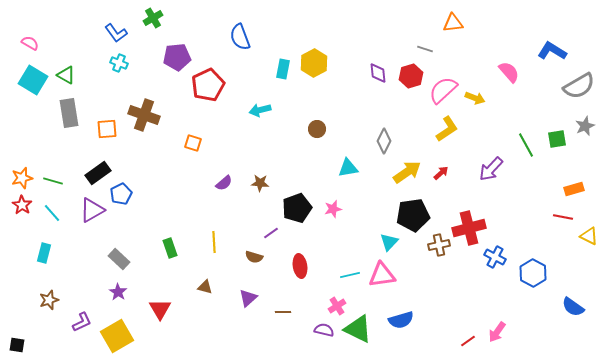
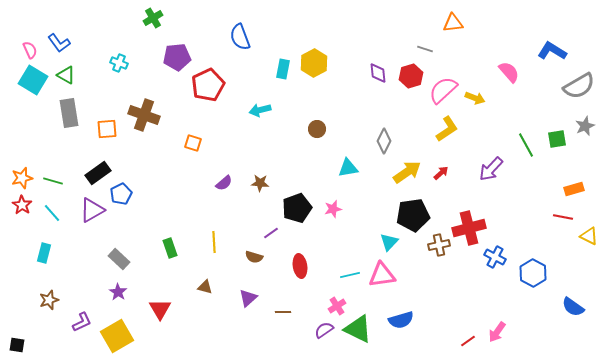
blue L-shape at (116, 33): moved 57 px left, 10 px down
pink semicircle at (30, 43): moved 7 px down; rotated 36 degrees clockwise
purple semicircle at (324, 330): rotated 48 degrees counterclockwise
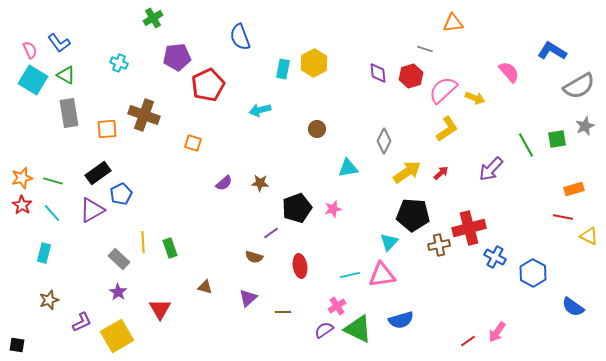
black pentagon at (413, 215): rotated 12 degrees clockwise
yellow line at (214, 242): moved 71 px left
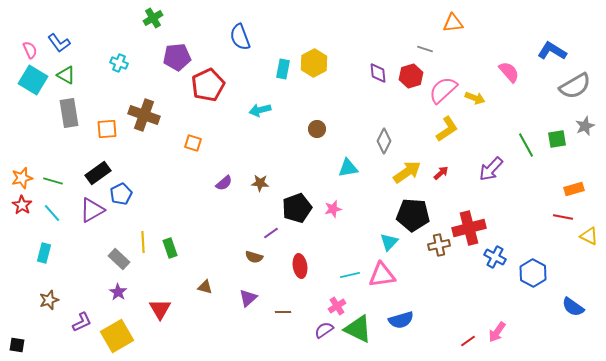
gray semicircle at (579, 86): moved 4 px left
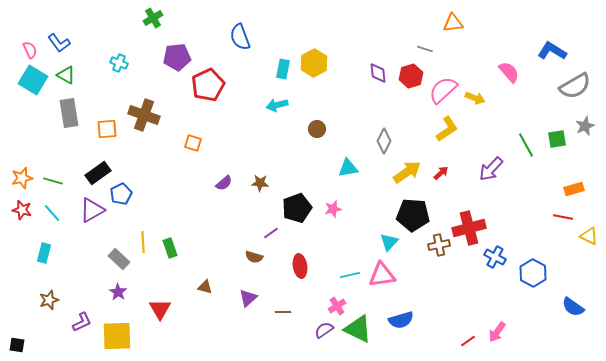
cyan arrow at (260, 110): moved 17 px right, 5 px up
red star at (22, 205): moved 5 px down; rotated 18 degrees counterclockwise
yellow square at (117, 336): rotated 28 degrees clockwise
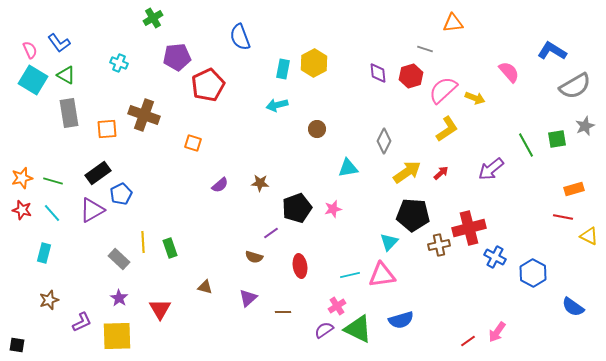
purple arrow at (491, 169): rotated 8 degrees clockwise
purple semicircle at (224, 183): moved 4 px left, 2 px down
purple star at (118, 292): moved 1 px right, 6 px down
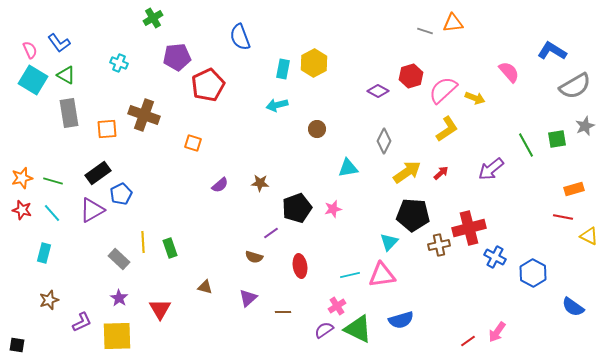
gray line at (425, 49): moved 18 px up
purple diamond at (378, 73): moved 18 px down; rotated 55 degrees counterclockwise
